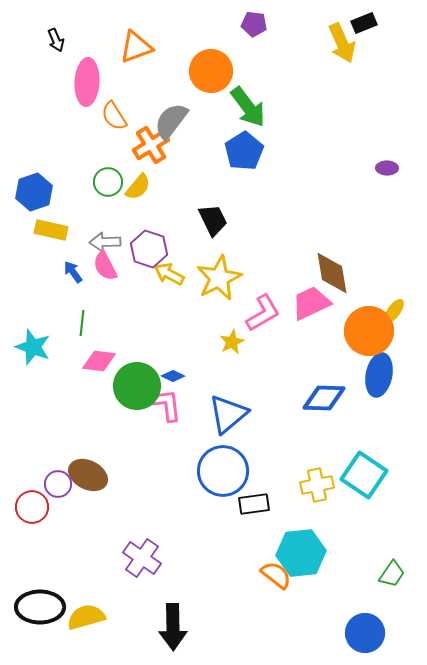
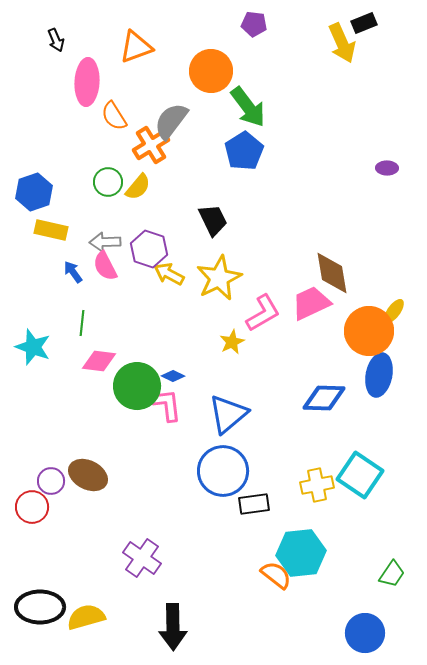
cyan square at (364, 475): moved 4 px left
purple circle at (58, 484): moved 7 px left, 3 px up
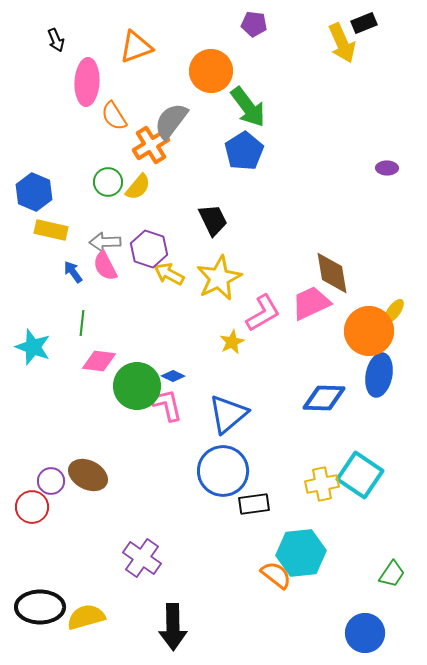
blue hexagon at (34, 192): rotated 18 degrees counterclockwise
pink L-shape at (167, 405): rotated 6 degrees counterclockwise
yellow cross at (317, 485): moved 5 px right, 1 px up
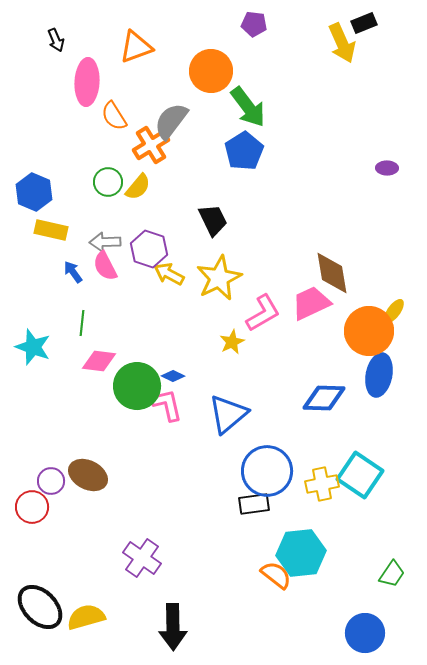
blue circle at (223, 471): moved 44 px right
black ellipse at (40, 607): rotated 45 degrees clockwise
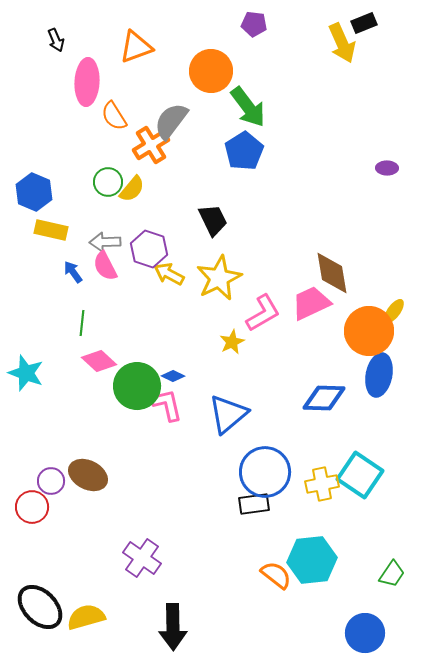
yellow semicircle at (138, 187): moved 6 px left, 2 px down
cyan star at (33, 347): moved 7 px left, 26 px down
pink diamond at (99, 361): rotated 36 degrees clockwise
blue circle at (267, 471): moved 2 px left, 1 px down
cyan hexagon at (301, 553): moved 11 px right, 7 px down
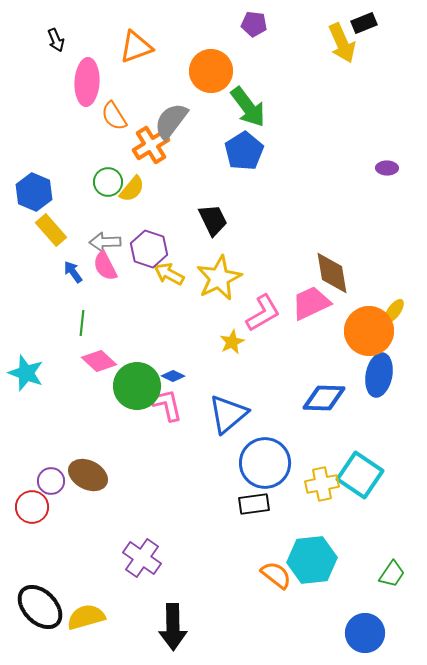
yellow rectangle at (51, 230): rotated 36 degrees clockwise
blue circle at (265, 472): moved 9 px up
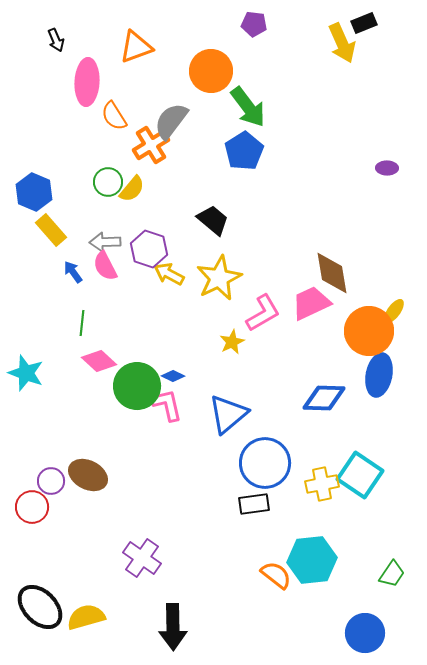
black trapezoid at (213, 220): rotated 24 degrees counterclockwise
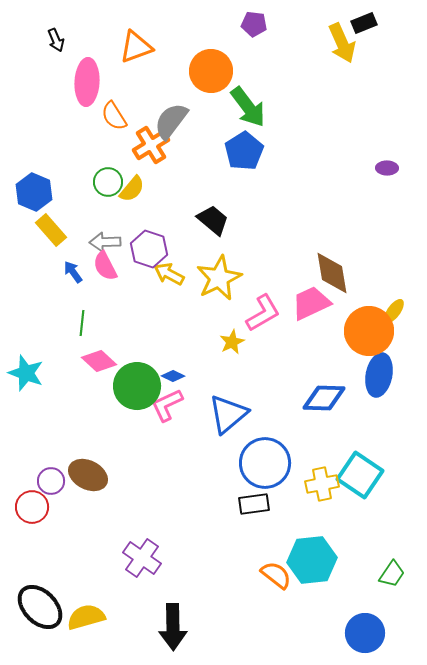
pink L-shape at (167, 405): rotated 102 degrees counterclockwise
